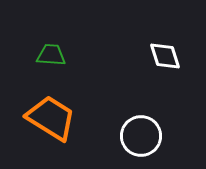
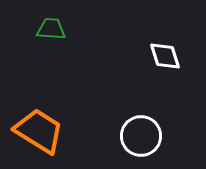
green trapezoid: moved 26 px up
orange trapezoid: moved 12 px left, 13 px down
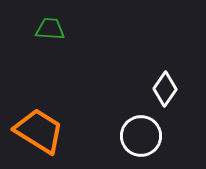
green trapezoid: moved 1 px left
white diamond: moved 33 px down; rotated 52 degrees clockwise
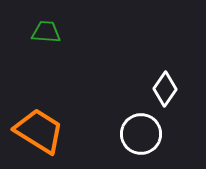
green trapezoid: moved 4 px left, 3 px down
white circle: moved 2 px up
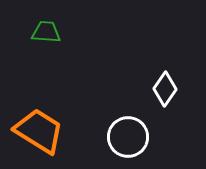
white circle: moved 13 px left, 3 px down
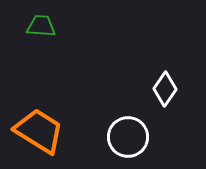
green trapezoid: moved 5 px left, 6 px up
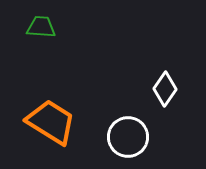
green trapezoid: moved 1 px down
orange trapezoid: moved 12 px right, 9 px up
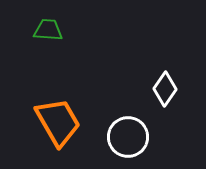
green trapezoid: moved 7 px right, 3 px down
orange trapezoid: moved 7 px right; rotated 28 degrees clockwise
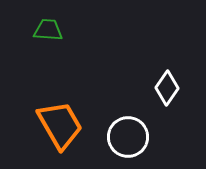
white diamond: moved 2 px right, 1 px up
orange trapezoid: moved 2 px right, 3 px down
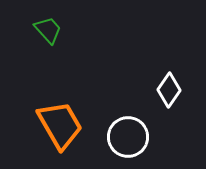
green trapezoid: rotated 44 degrees clockwise
white diamond: moved 2 px right, 2 px down
